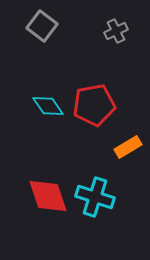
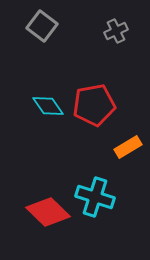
red diamond: moved 16 px down; rotated 27 degrees counterclockwise
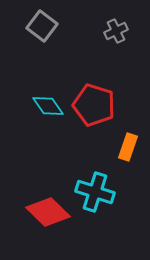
red pentagon: rotated 27 degrees clockwise
orange rectangle: rotated 40 degrees counterclockwise
cyan cross: moved 5 px up
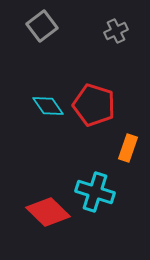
gray square: rotated 16 degrees clockwise
orange rectangle: moved 1 px down
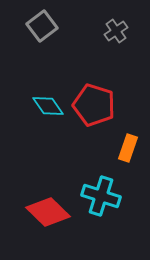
gray cross: rotated 10 degrees counterclockwise
cyan cross: moved 6 px right, 4 px down
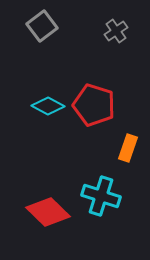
cyan diamond: rotated 28 degrees counterclockwise
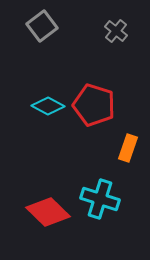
gray cross: rotated 15 degrees counterclockwise
cyan cross: moved 1 px left, 3 px down
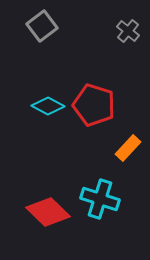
gray cross: moved 12 px right
orange rectangle: rotated 24 degrees clockwise
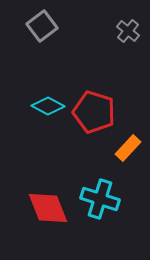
red pentagon: moved 7 px down
red diamond: moved 4 px up; rotated 24 degrees clockwise
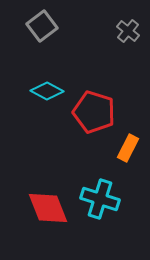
cyan diamond: moved 1 px left, 15 px up
orange rectangle: rotated 16 degrees counterclockwise
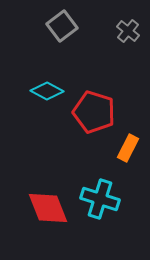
gray square: moved 20 px right
